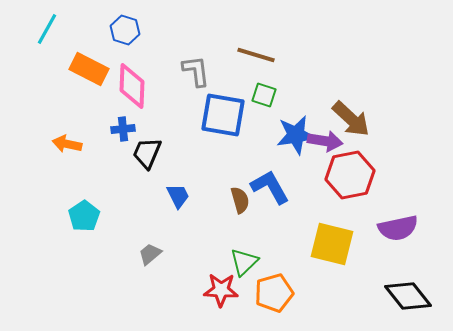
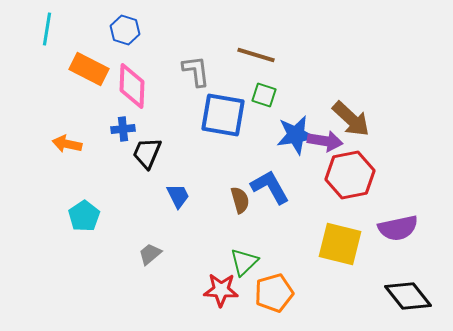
cyan line: rotated 20 degrees counterclockwise
yellow square: moved 8 px right
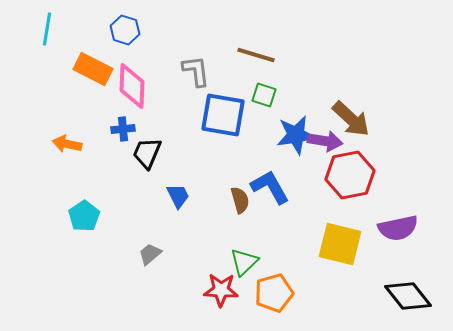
orange rectangle: moved 4 px right
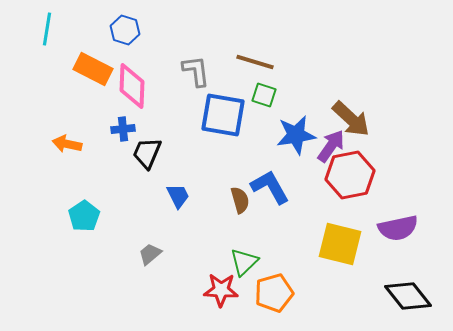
brown line: moved 1 px left, 7 px down
purple arrow: moved 6 px right, 5 px down; rotated 64 degrees counterclockwise
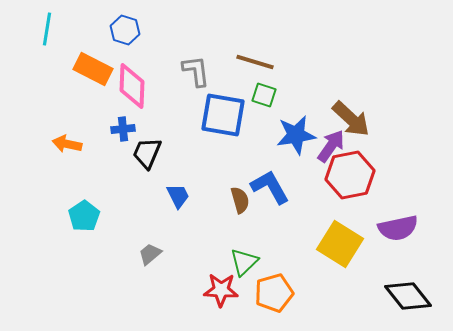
yellow square: rotated 18 degrees clockwise
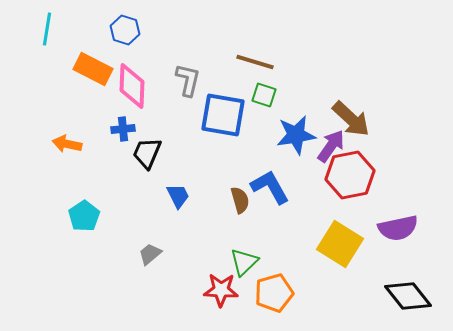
gray L-shape: moved 8 px left, 9 px down; rotated 20 degrees clockwise
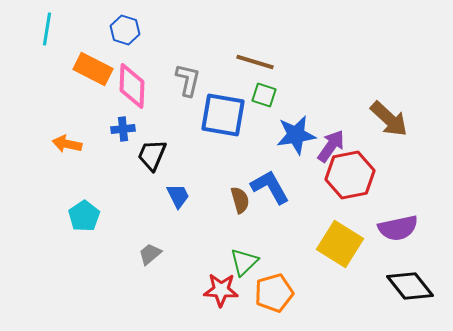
brown arrow: moved 38 px right
black trapezoid: moved 5 px right, 2 px down
black diamond: moved 2 px right, 10 px up
